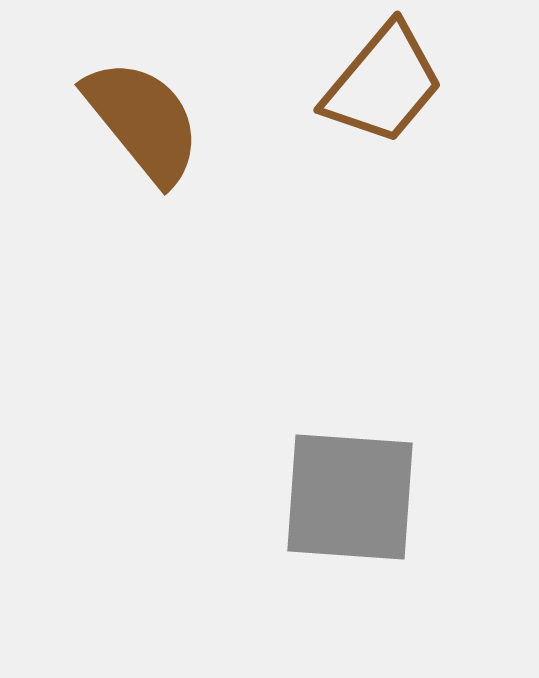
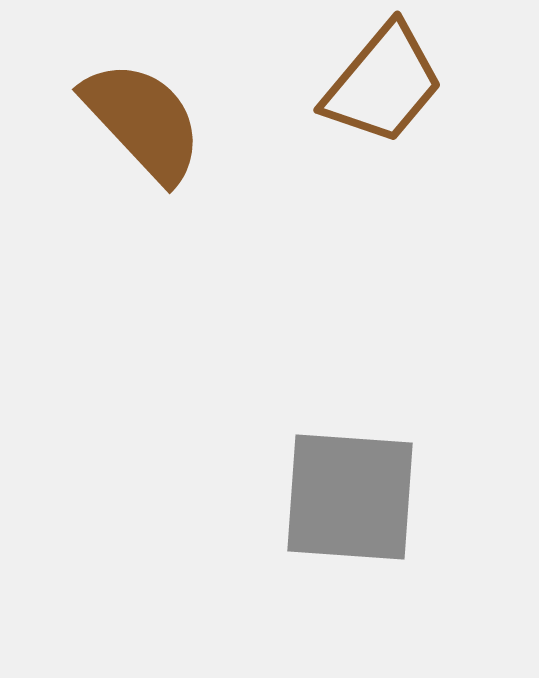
brown semicircle: rotated 4 degrees counterclockwise
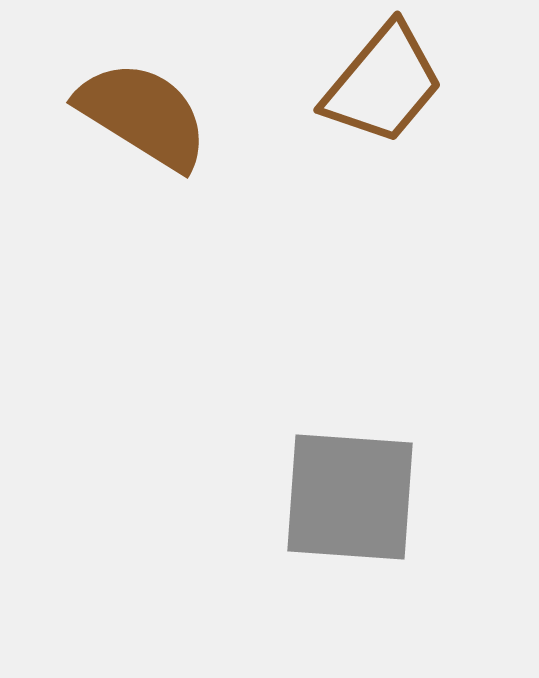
brown semicircle: moved 6 px up; rotated 15 degrees counterclockwise
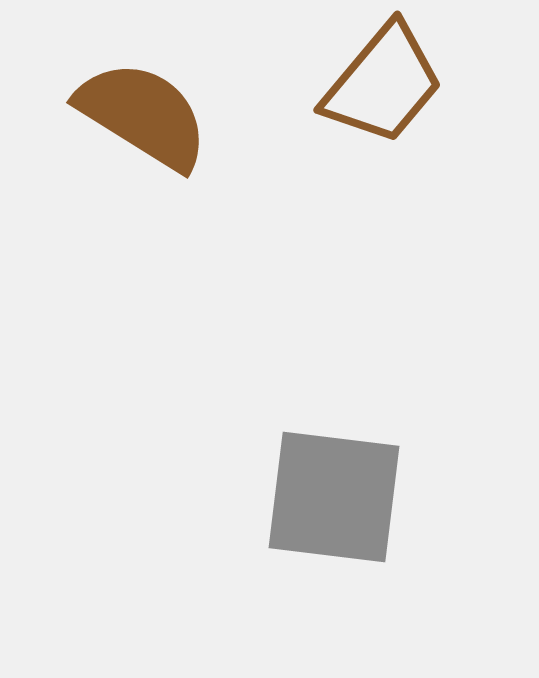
gray square: moved 16 px left; rotated 3 degrees clockwise
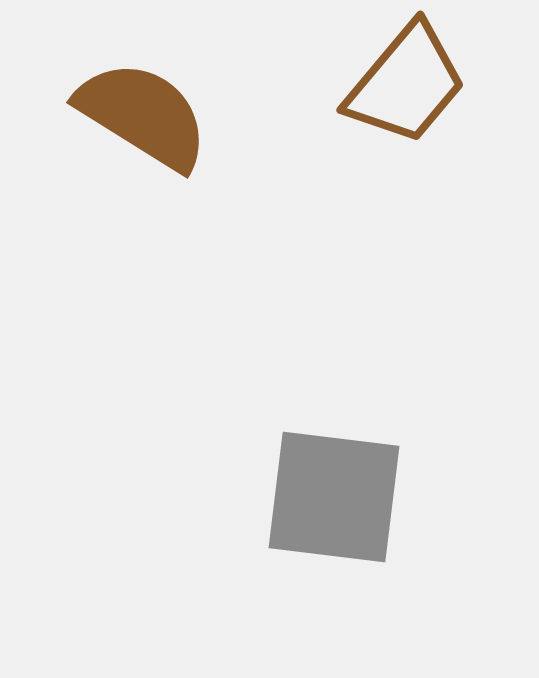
brown trapezoid: moved 23 px right
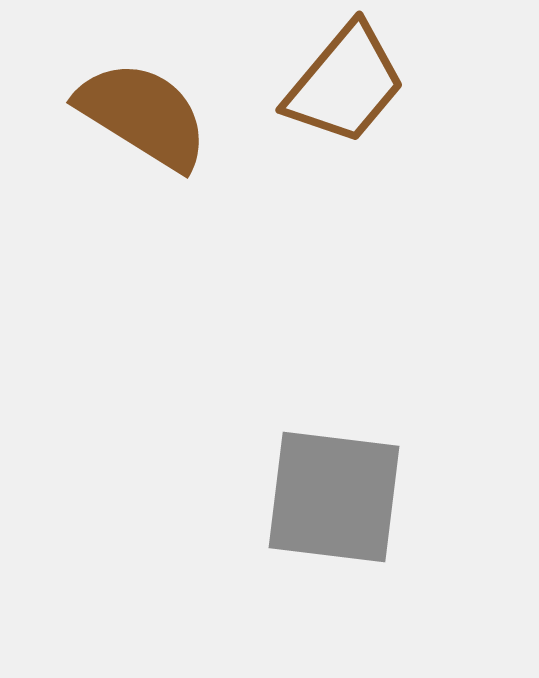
brown trapezoid: moved 61 px left
